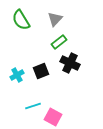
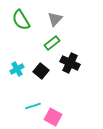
green rectangle: moved 7 px left, 1 px down
black square: rotated 28 degrees counterclockwise
cyan cross: moved 6 px up
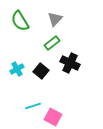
green semicircle: moved 1 px left, 1 px down
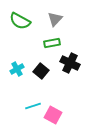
green semicircle: rotated 30 degrees counterclockwise
green rectangle: rotated 28 degrees clockwise
pink square: moved 2 px up
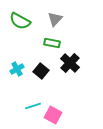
green rectangle: rotated 21 degrees clockwise
black cross: rotated 18 degrees clockwise
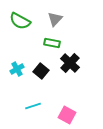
pink square: moved 14 px right
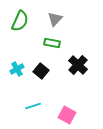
green semicircle: rotated 95 degrees counterclockwise
black cross: moved 8 px right, 2 px down
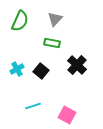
black cross: moved 1 px left
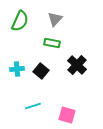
cyan cross: rotated 24 degrees clockwise
pink square: rotated 12 degrees counterclockwise
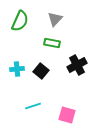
black cross: rotated 18 degrees clockwise
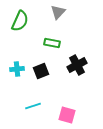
gray triangle: moved 3 px right, 7 px up
black square: rotated 28 degrees clockwise
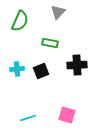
green rectangle: moved 2 px left
black cross: rotated 24 degrees clockwise
cyan line: moved 5 px left, 12 px down
